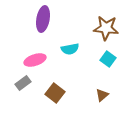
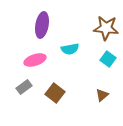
purple ellipse: moved 1 px left, 6 px down
gray rectangle: moved 1 px right, 4 px down
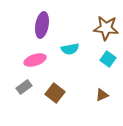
brown triangle: rotated 16 degrees clockwise
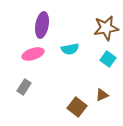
brown star: rotated 15 degrees counterclockwise
pink ellipse: moved 2 px left, 6 px up
gray rectangle: rotated 21 degrees counterclockwise
brown square: moved 22 px right, 14 px down
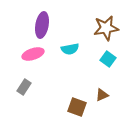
brown square: rotated 18 degrees counterclockwise
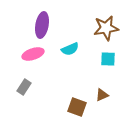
cyan semicircle: rotated 12 degrees counterclockwise
cyan square: rotated 35 degrees counterclockwise
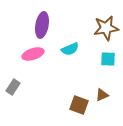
gray rectangle: moved 11 px left
brown square: moved 2 px right, 2 px up
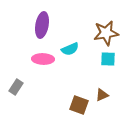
brown star: moved 5 px down
pink ellipse: moved 10 px right, 5 px down; rotated 20 degrees clockwise
gray rectangle: moved 3 px right
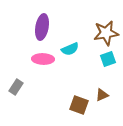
purple ellipse: moved 2 px down
cyan square: rotated 21 degrees counterclockwise
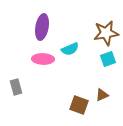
gray rectangle: rotated 49 degrees counterclockwise
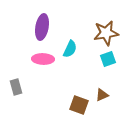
cyan semicircle: rotated 42 degrees counterclockwise
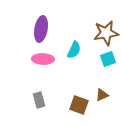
purple ellipse: moved 1 px left, 2 px down
cyan semicircle: moved 4 px right, 1 px down
gray rectangle: moved 23 px right, 13 px down
